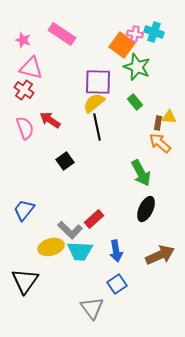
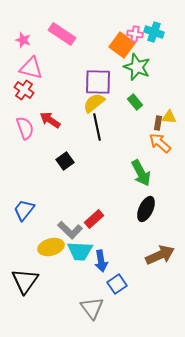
blue arrow: moved 15 px left, 10 px down
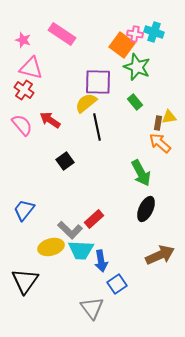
yellow semicircle: moved 8 px left
yellow triangle: rotated 14 degrees counterclockwise
pink semicircle: moved 3 px left, 3 px up; rotated 20 degrees counterclockwise
cyan trapezoid: moved 1 px right, 1 px up
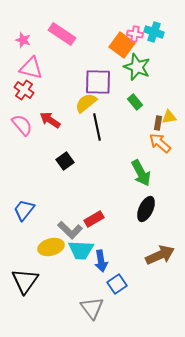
red rectangle: rotated 12 degrees clockwise
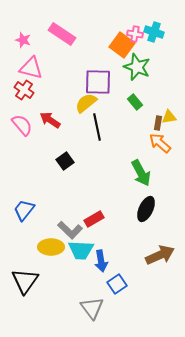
yellow ellipse: rotated 15 degrees clockwise
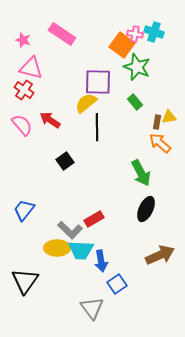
brown rectangle: moved 1 px left, 1 px up
black line: rotated 12 degrees clockwise
yellow ellipse: moved 6 px right, 1 px down
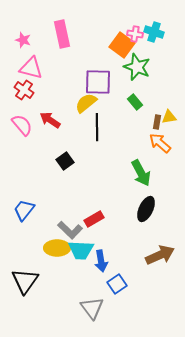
pink rectangle: rotated 44 degrees clockwise
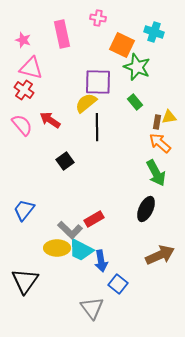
pink cross: moved 37 px left, 16 px up
orange square: rotated 10 degrees counterclockwise
green arrow: moved 15 px right
cyan trapezoid: rotated 24 degrees clockwise
blue square: moved 1 px right; rotated 18 degrees counterclockwise
